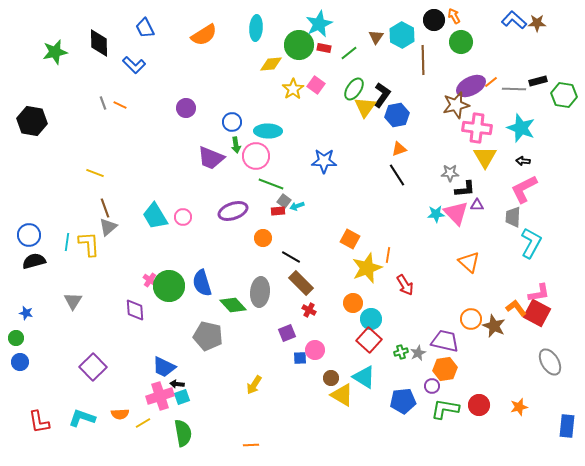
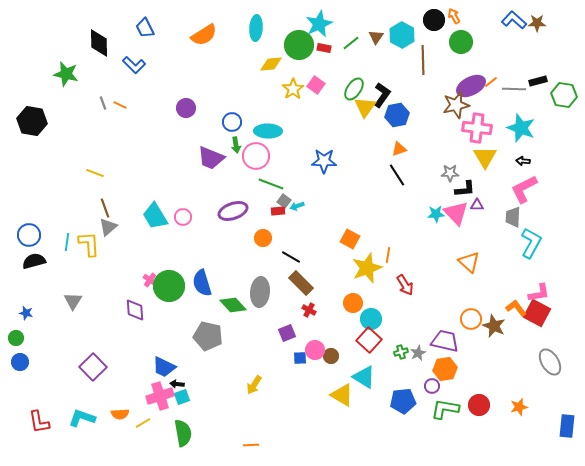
green star at (55, 52): moved 11 px right, 22 px down; rotated 25 degrees clockwise
green line at (349, 53): moved 2 px right, 10 px up
brown circle at (331, 378): moved 22 px up
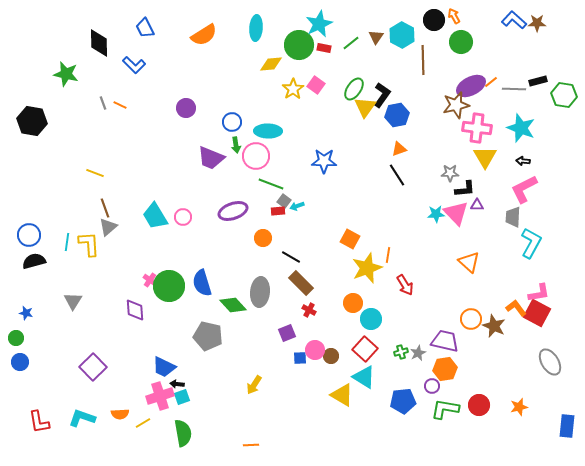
red square at (369, 340): moved 4 px left, 9 px down
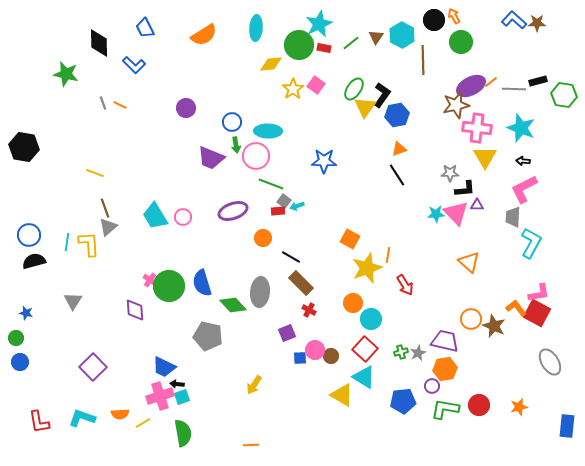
black hexagon at (32, 121): moved 8 px left, 26 px down
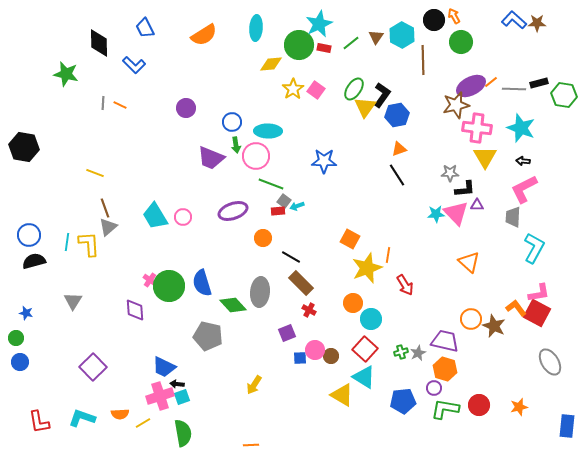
black rectangle at (538, 81): moved 1 px right, 2 px down
pink square at (316, 85): moved 5 px down
gray line at (103, 103): rotated 24 degrees clockwise
cyan L-shape at (531, 243): moved 3 px right, 5 px down
orange hexagon at (445, 369): rotated 25 degrees clockwise
purple circle at (432, 386): moved 2 px right, 2 px down
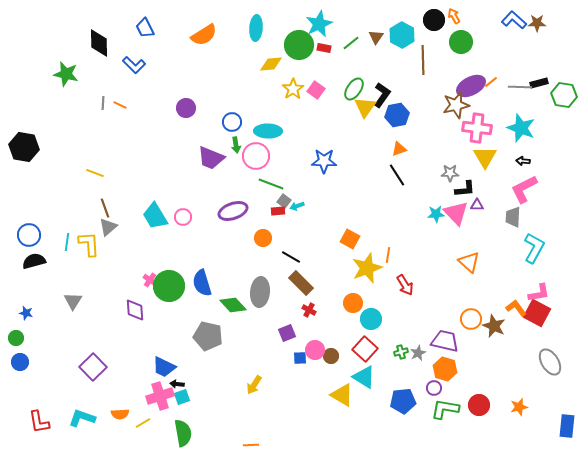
gray line at (514, 89): moved 6 px right, 2 px up
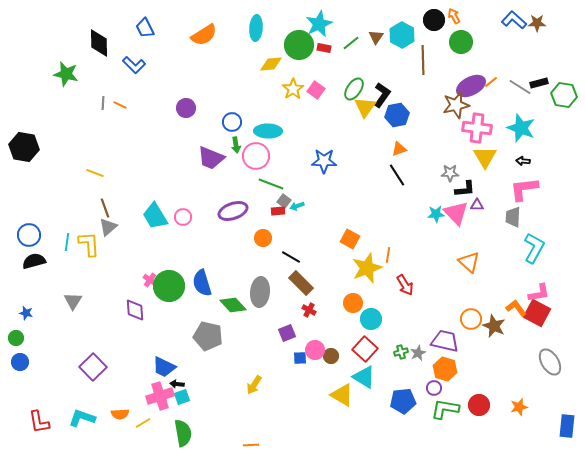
gray line at (520, 87): rotated 30 degrees clockwise
pink L-shape at (524, 189): rotated 20 degrees clockwise
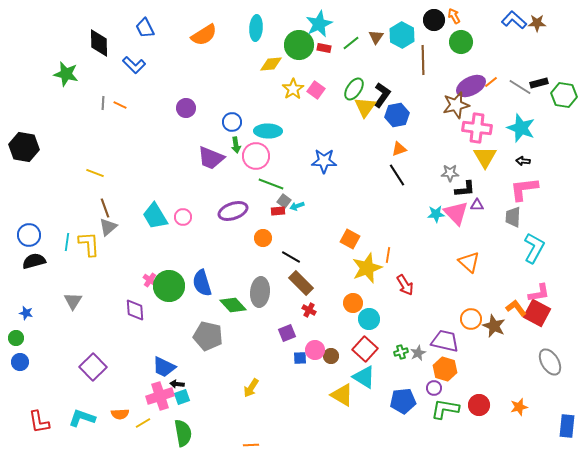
cyan circle at (371, 319): moved 2 px left
yellow arrow at (254, 385): moved 3 px left, 3 px down
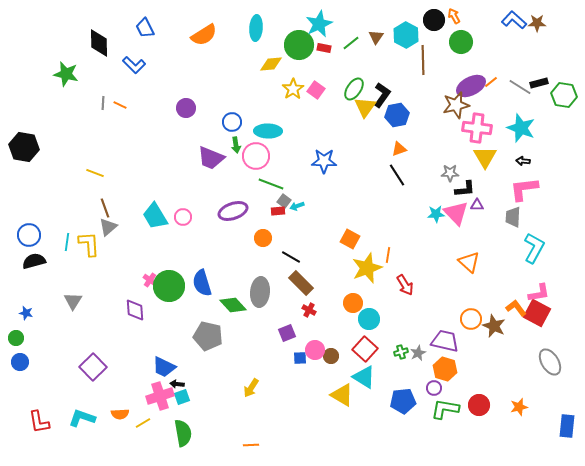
cyan hexagon at (402, 35): moved 4 px right
